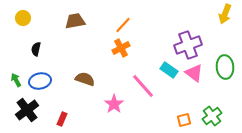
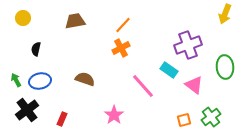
pink triangle: moved 12 px down
pink star: moved 11 px down
green cross: moved 1 px left, 1 px down
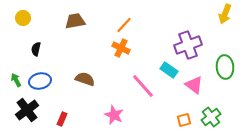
orange line: moved 1 px right
orange cross: rotated 36 degrees counterclockwise
pink star: rotated 12 degrees counterclockwise
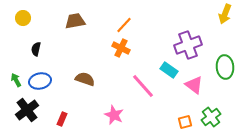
orange square: moved 1 px right, 2 px down
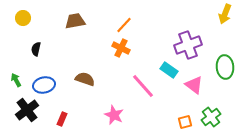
blue ellipse: moved 4 px right, 4 px down
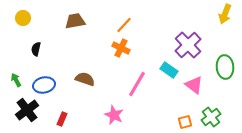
purple cross: rotated 24 degrees counterclockwise
pink line: moved 6 px left, 2 px up; rotated 72 degrees clockwise
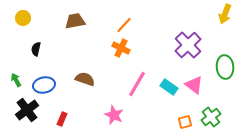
cyan rectangle: moved 17 px down
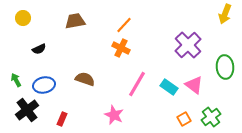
black semicircle: moved 3 px right; rotated 128 degrees counterclockwise
orange square: moved 1 px left, 3 px up; rotated 16 degrees counterclockwise
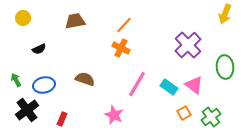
orange square: moved 6 px up
